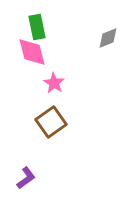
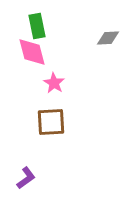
green rectangle: moved 1 px up
gray diamond: rotated 20 degrees clockwise
brown square: rotated 32 degrees clockwise
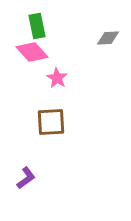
pink diamond: rotated 28 degrees counterclockwise
pink star: moved 3 px right, 5 px up
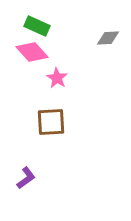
green rectangle: rotated 55 degrees counterclockwise
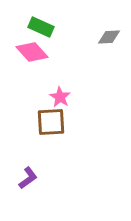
green rectangle: moved 4 px right, 1 px down
gray diamond: moved 1 px right, 1 px up
pink star: moved 3 px right, 19 px down
purple L-shape: moved 2 px right
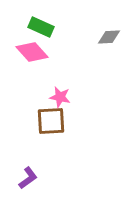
pink star: rotated 20 degrees counterclockwise
brown square: moved 1 px up
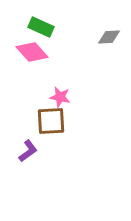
purple L-shape: moved 27 px up
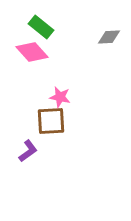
green rectangle: rotated 15 degrees clockwise
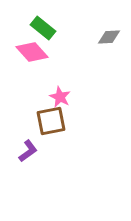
green rectangle: moved 2 px right, 1 px down
pink star: rotated 15 degrees clockwise
brown square: rotated 8 degrees counterclockwise
